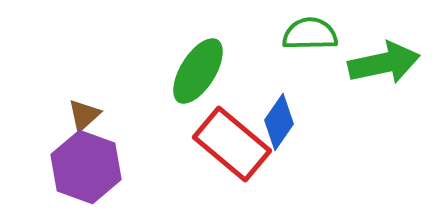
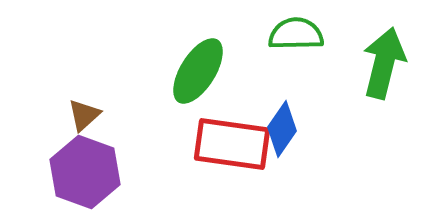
green semicircle: moved 14 px left
green arrow: rotated 64 degrees counterclockwise
blue diamond: moved 3 px right, 7 px down
red rectangle: rotated 32 degrees counterclockwise
purple hexagon: moved 1 px left, 5 px down
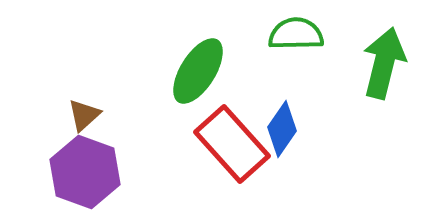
red rectangle: rotated 40 degrees clockwise
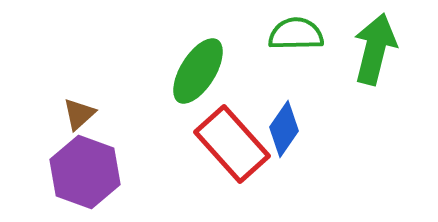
green arrow: moved 9 px left, 14 px up
brown triangle: moved 5 px left, 1 px up
blue diamond: moved 2 px right
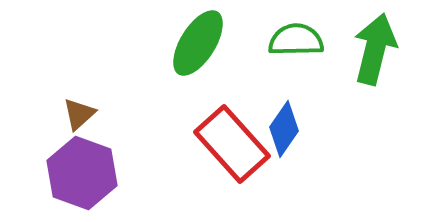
green semicircle: moved 6 px down
green ellipse: moved 28 px up
purple hexagon: moved 3 px left, 1 px down
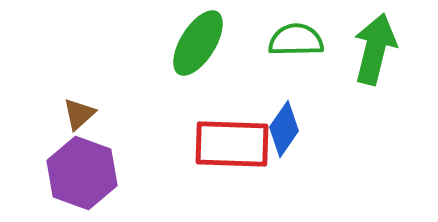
red rectangle: rotated 46 degrees counterclockwise
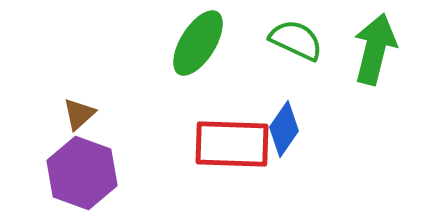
green semicircle: rotated 26 degrees clockwise
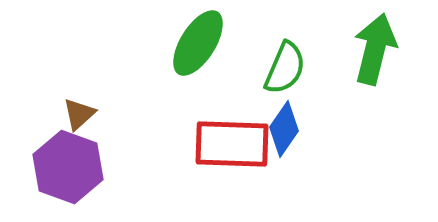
green semicircle: moved 11 px left, 28 px down; rotated 88 degrees clockwise
purple hexagon: moved 14 px left, 6 px up
